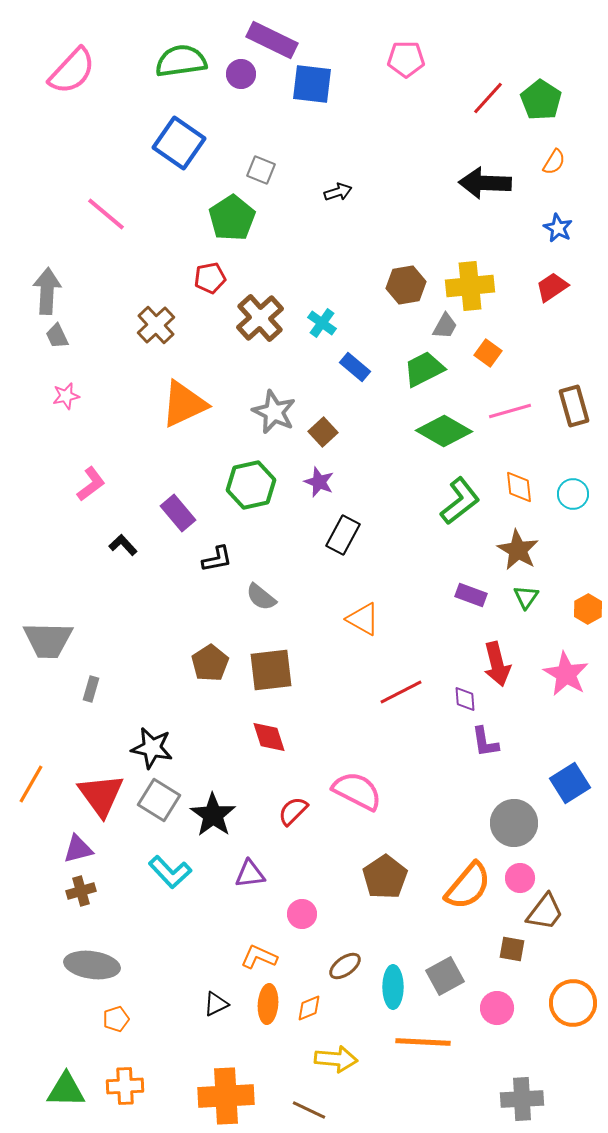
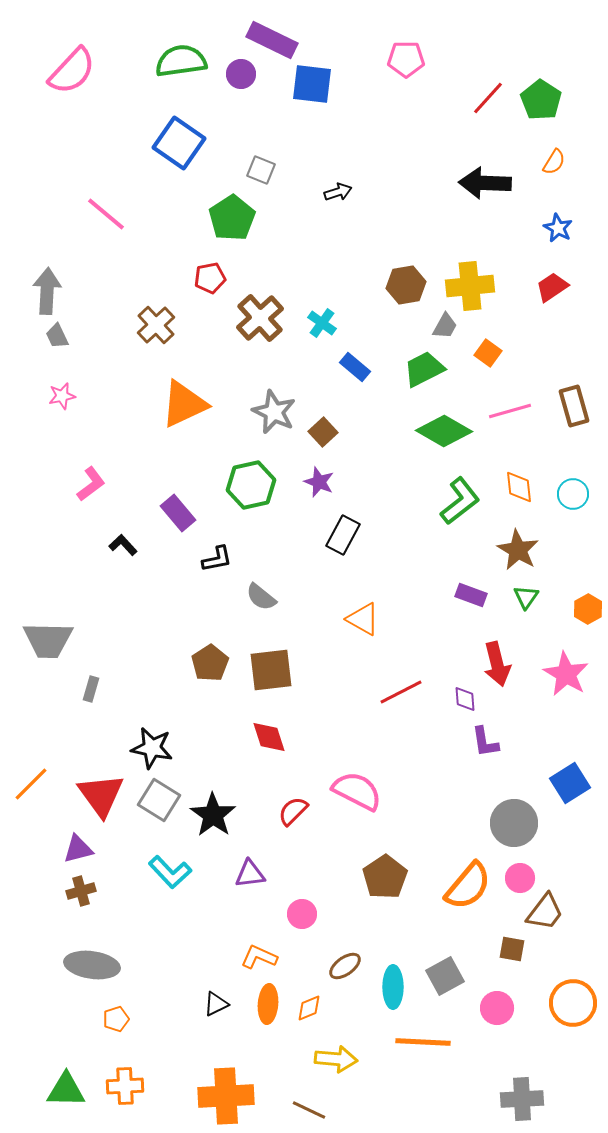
pink star at (66, 396): moved 4 px left
orange line at (31, 784): rotated 15 degrees clockwise
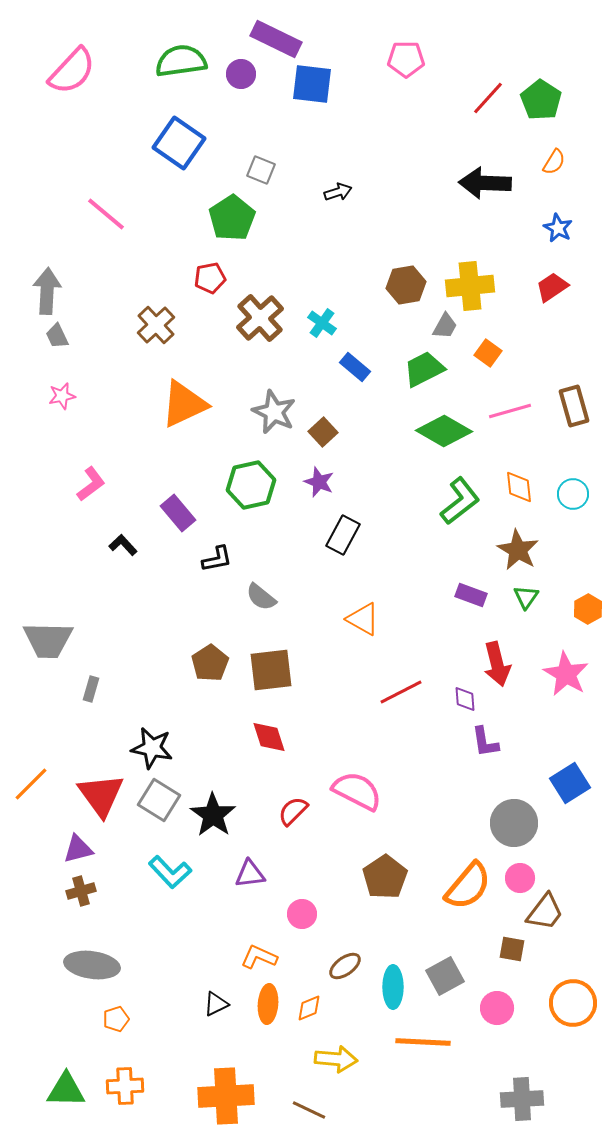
purple rectangle at (272, 40): moved 4 px right, 1 px up
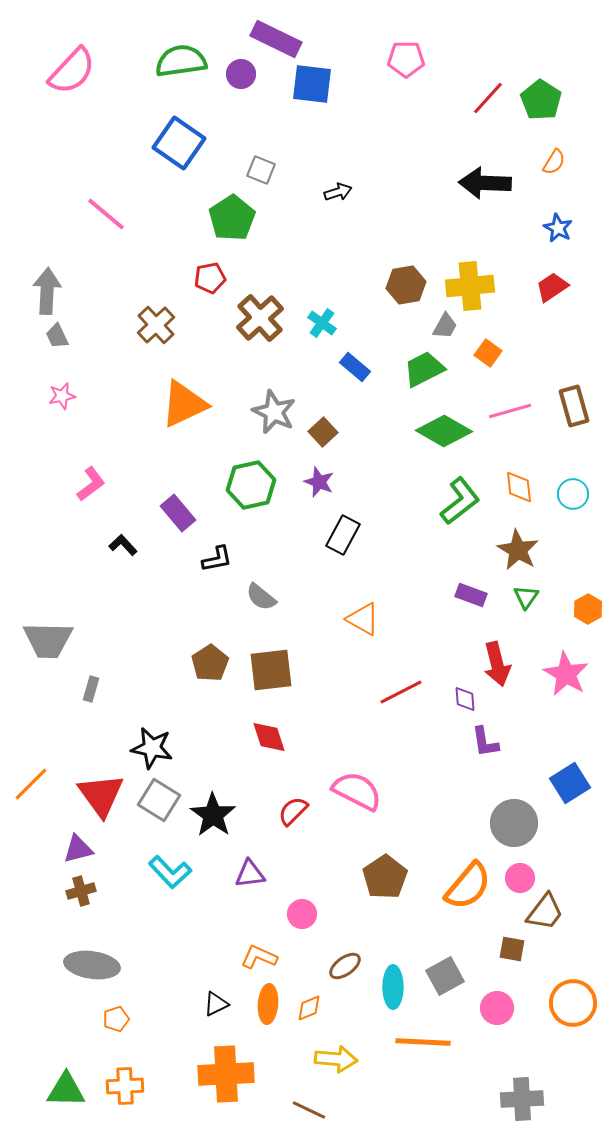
orange cross at (226, 1096): moved 22 px up
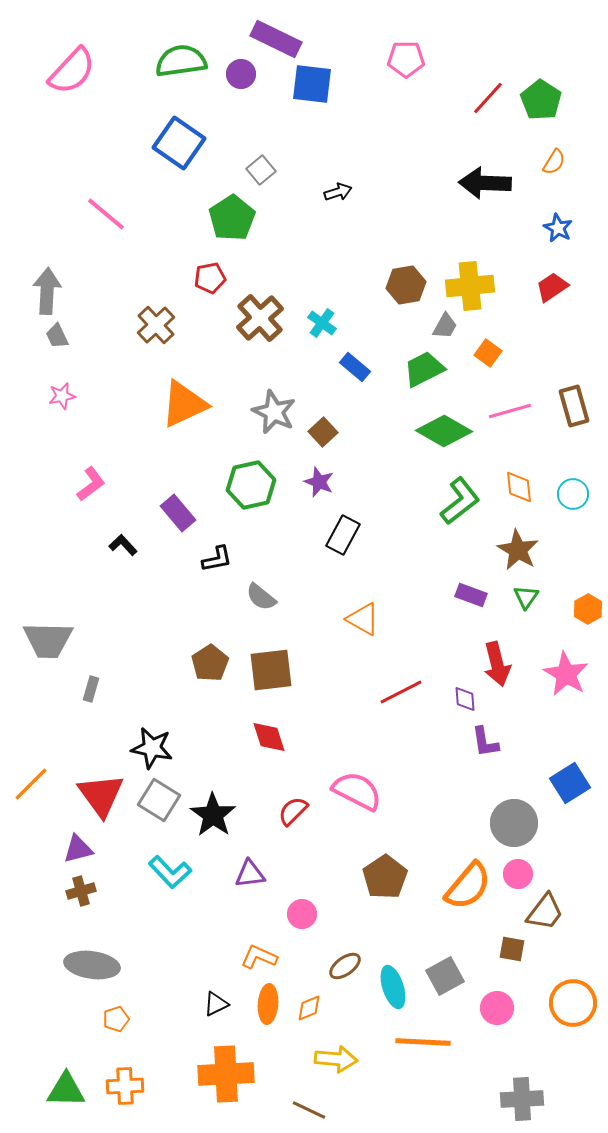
gray square at (261, 170): rotated 28 degrees clockwise
pink circle at (520, 878): moved 2 px left, 4 px up
cyan ellipse at (393, 987): rotated 18 degrees counterclockwise
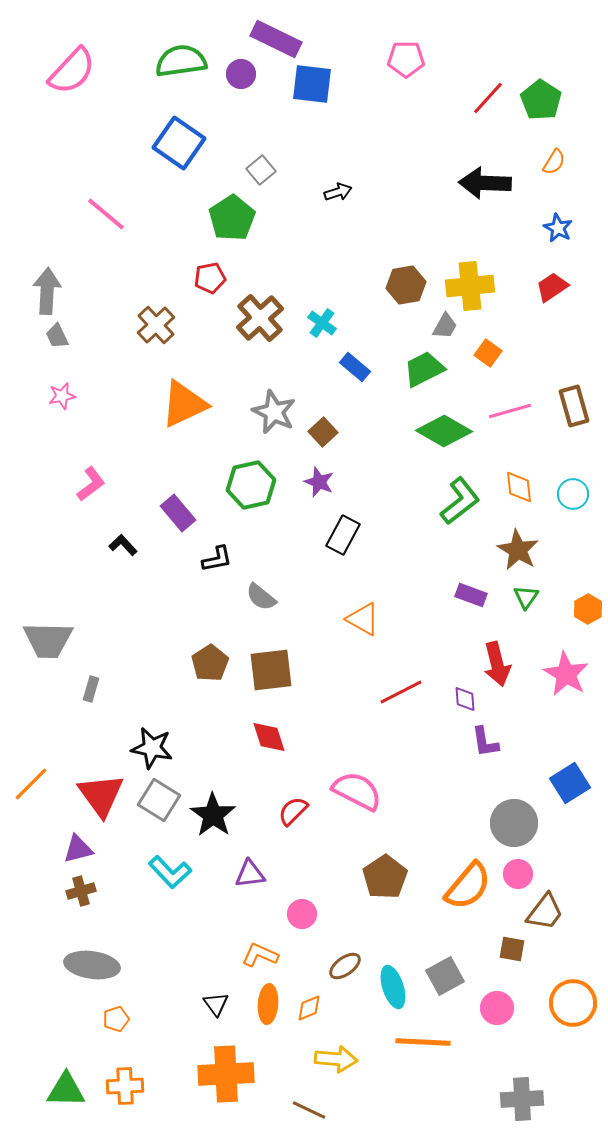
orange L-shape at (259, 957): moved 1 px right, 2 px up
black triangle at (216, 1004): rotated 40 degrees counterclockwise
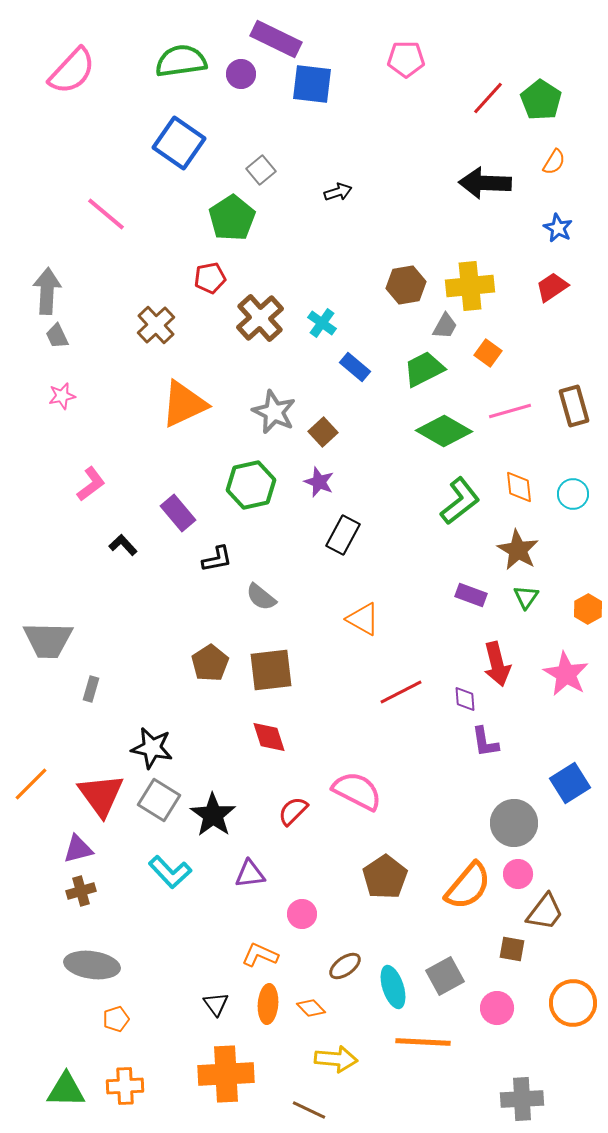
orange diamond at (309, 1008): moved 2 px right; rotated 68 degrees clockwise
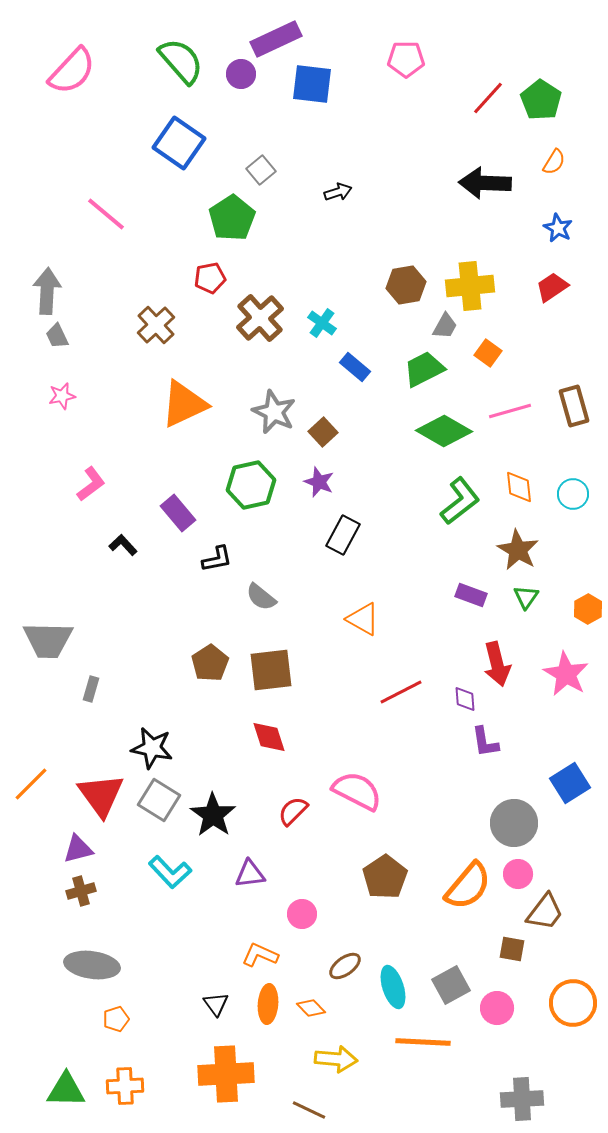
purple rectangle at (276, 39): rotated 51 degrees counterclockwise
green semicircle at (181, 61): rotated 57 degrees clockwise
gray square at (445, 976): moved 6 px right, 9 px down
